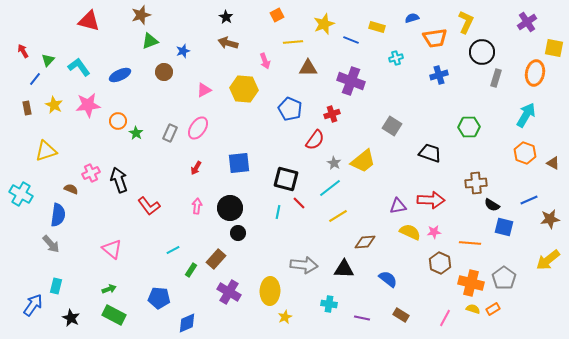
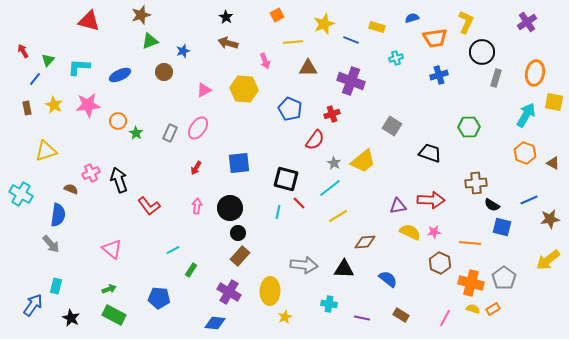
yellow square at (554, 48): moved 54 px down
cyan L-shape at (79, 67): rotated 50 degrees counterclockwise
blue square at (504, 227): moved 2 px left
brown rectangle at (216, 259): moved 24 px right, 3 px up
blue diamond at (187, 323): moved 28 px right; rotated 30 degrees clockwise
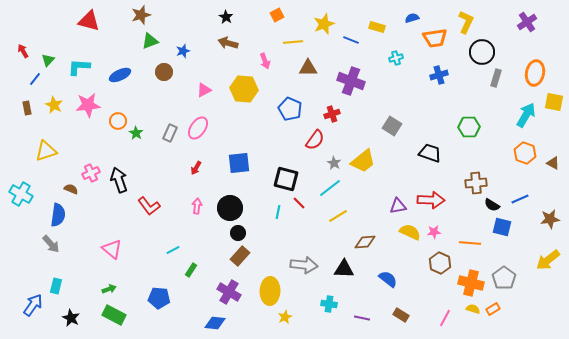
blue line at (529, 200): moved 9 px left, 1 px up
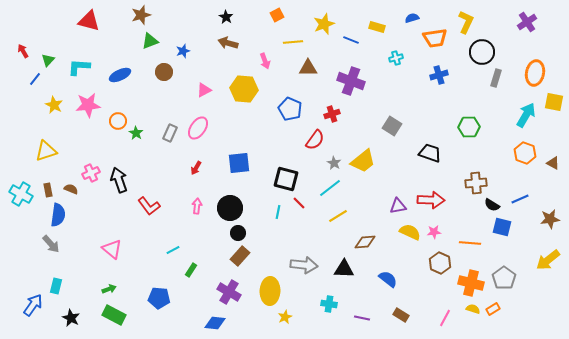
brown rectangle at (27, 108): moved 21 px right, 82 px down
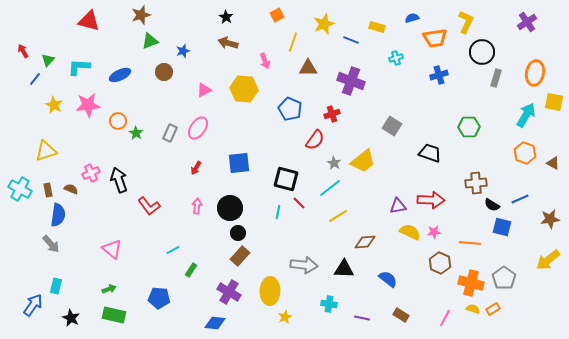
yellow line at (293, 42): rotated 66 degrees counterclockwise
cyan cross at (21, 194): moved 1 px left, 5 px up
green rectangle at (114, 315): rotated 15 degrees counterclockwise
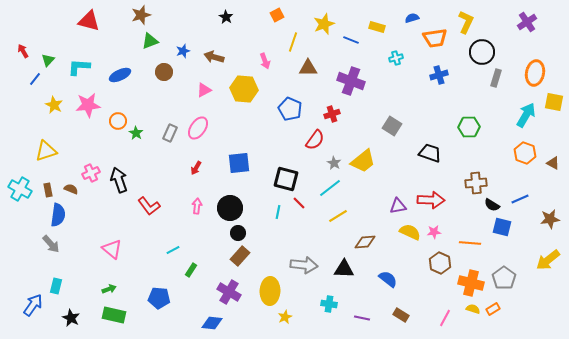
brown arrow at (228, 43): moved 14 px left, 14 px down
blue diamond at (215, 323): moved 3 px left
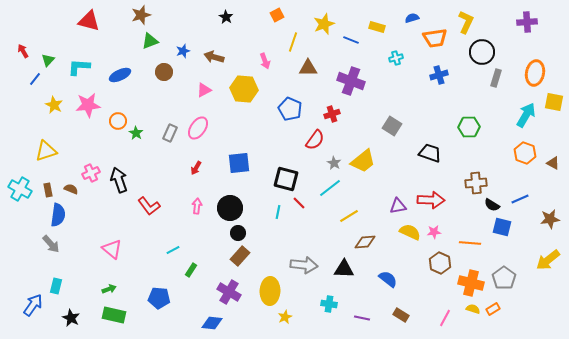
purple cross at (527, 22): rotated 30 degrees clockwise
yellow line at (338, 216): moved 11 px right
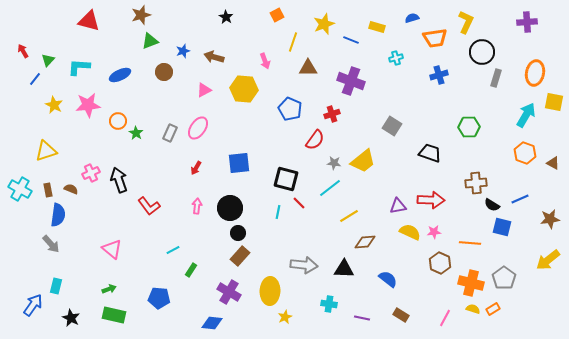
gray star at (334, 163): rotated 24 degrees counterclockwise
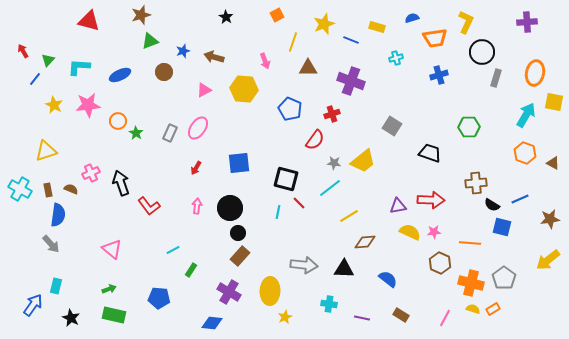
black arrow at (119, 180): moved 2 px right, 3 px down
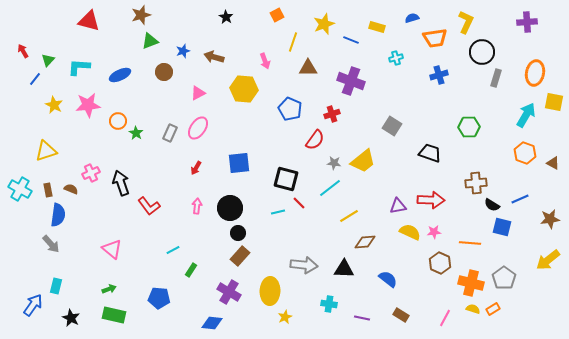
pink triangle at (204, 90): moved 6 px left, 3 px down
cyan line at (278, 212): rotated 64 degrees clockwise
